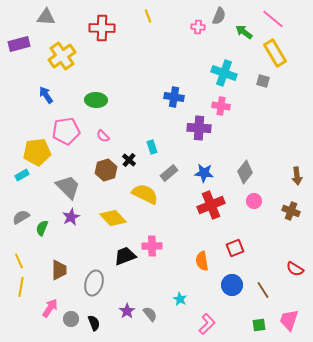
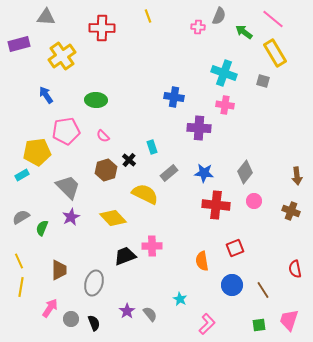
pink cross at (221, 106): moved 4 px right, 1 px up
red cross at (211, 205): moved 5 px right; rotated 28 degrees clockwise
red semicircle at (295, 269): rotated 48 degrees clockwise
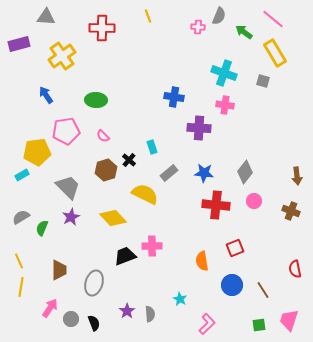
gray semicircle at (150, 314): rotated 35 degrees clockwise
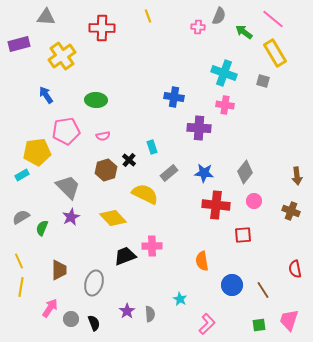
pink semicircle at (103, 136): rotated 56 degrees counterclockwise
red square at (235, 248): moved 8 px right, 13 px up; rotated 18 degrees clockwise
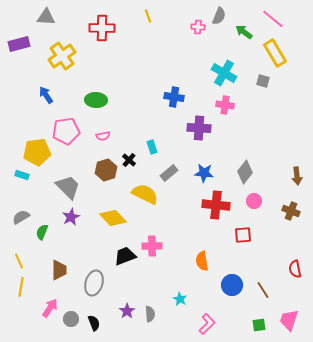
cyan cross at (224, 73): rotated 10 degrees clockwise
cyan rectangle at (22, 175): rotated 48 degrees clockwise
green semicircle at (42, 228): moved 4 px down
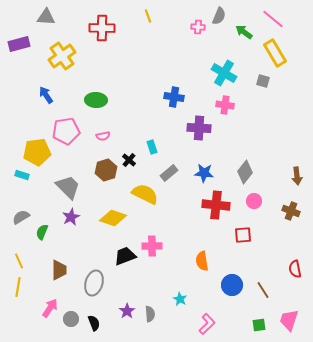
yellow diamond at (113, 218): rotated 28 degrees counterclockwise
yellow line at (21, 287): moved 3 px left
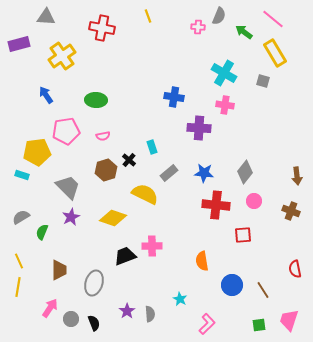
red cross at (102, 28): rotated 10 degrees clockwise
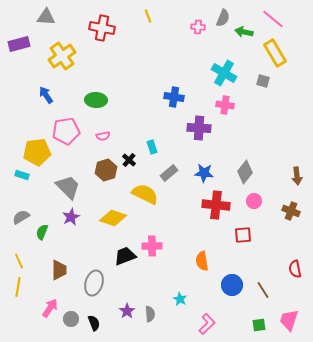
gray semicircle at (219, 16): moved 4 px right, 2 px down
green arrow at (244, 32): rotated 24 degrees counterclockwise
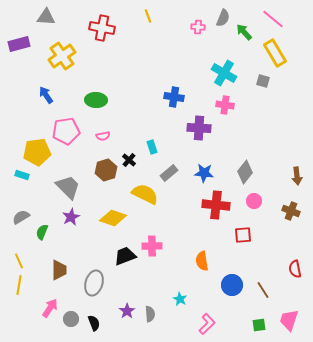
green arrow at (244, 32): rotated 36 degrees clockwise
yellow line at (18, 287): moved 1 px right, 2 px up
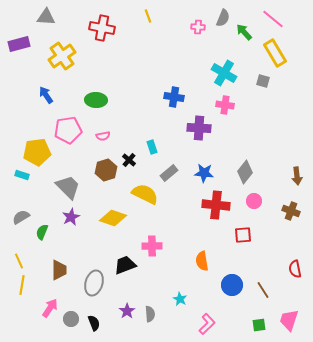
pink pentagon at (66, 131): moved 2 px right, 1 px up
black trapezoid at (125, 256): moved 9 px down
yellow line at (19, 285): moved 3 px right
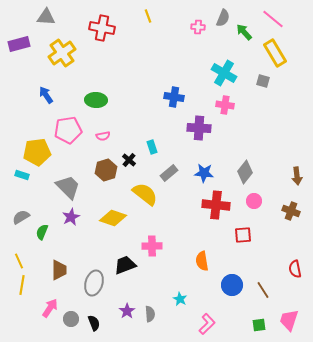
yellow cross at (62, 56): moved 3 px up
yellow semicircle at (145, 194): rotated 12 degrees clockwise
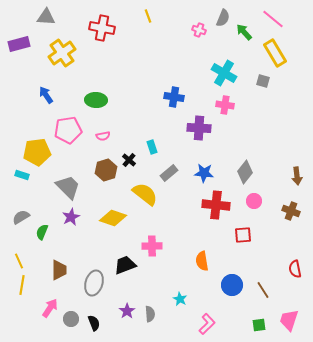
pink cross at (198, 27): moved 1 px right, 3 px down; rotated 16 degrees clockwise
